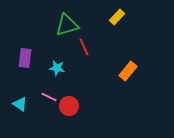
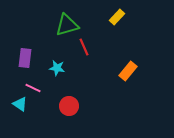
pink line: moved 16 px left, 9 px up
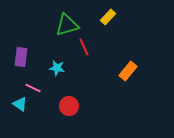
yellow rectangle: moved 9 px left
purple rectangle: moved 4 px left, 1 px up
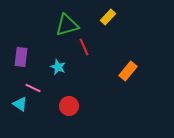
cyan star: moved 1 px right, 1 px up; rotated 14 degrees clockwise
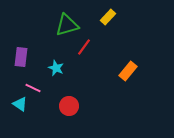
red line: rotated 60 degrees clockwise
cyan star: moved 2 px left, 1 px down
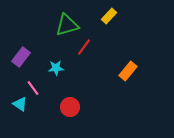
yellow rectangle: moved 1 px right, 1 px up
purple rectangle: rotated 30 degrees clockwise
cyan star: rotated 28 degrees counterclockwise
pink line: rotated 28 degrees clockwise
red circle: moved 1 px right, 1 px down
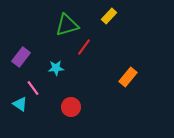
orange rectangle: moved 6 px down
red circle: moved 1 px right
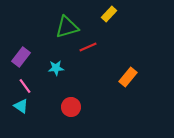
yellow rectangle: moved 2 px up
green triangle: moved 2 px down
red line: moved 4 px right; rotated 30 degrees clockwise
pink line: moved 8 px left, 2 px up
cyan triangle: moved 1 px right, 2 px down
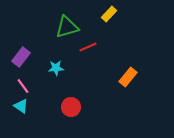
pink line: moved 2 px left
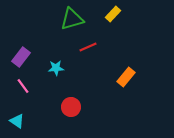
yellow rectangle: moved 4 px right
green triangle: moved 5 px right, 8 px up
orange rectangle: moved 2 px left
cyan triangle: moved 4 px left, 15 px down
